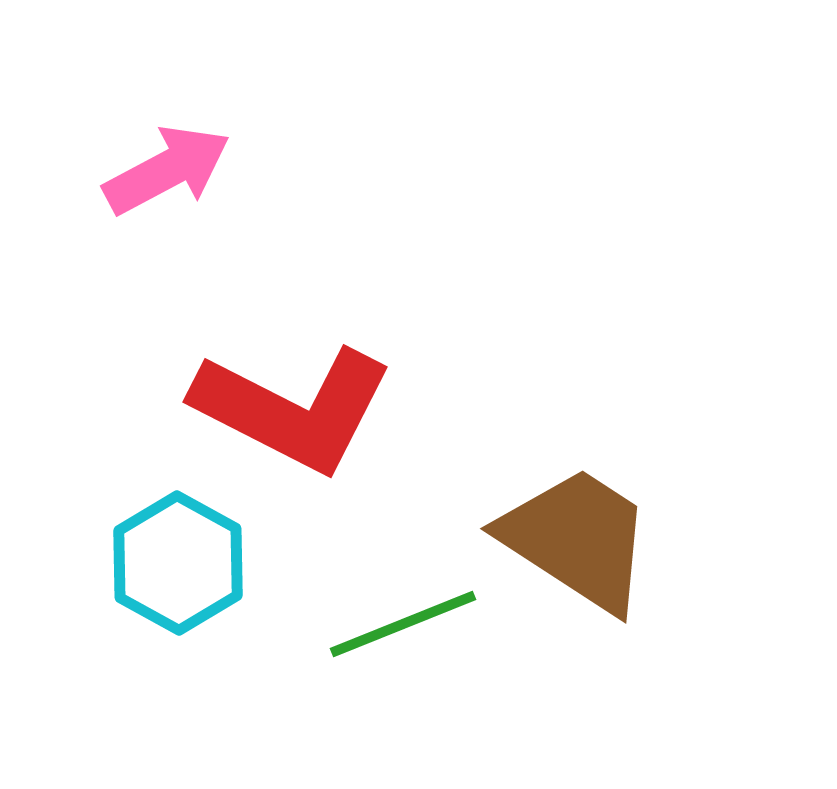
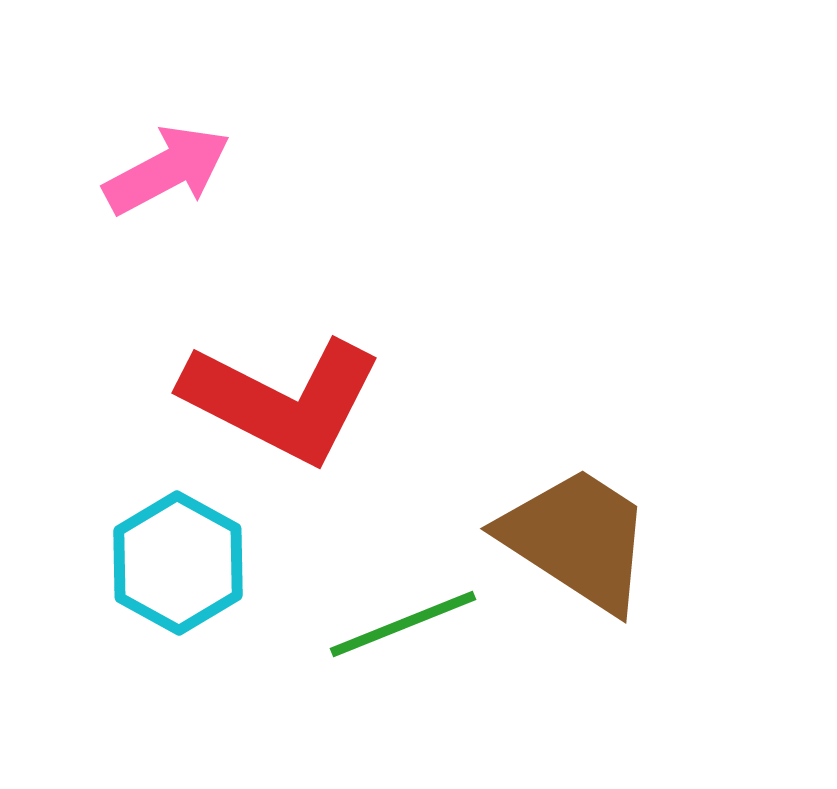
red L-shape: moved 11 px left, 9 px up
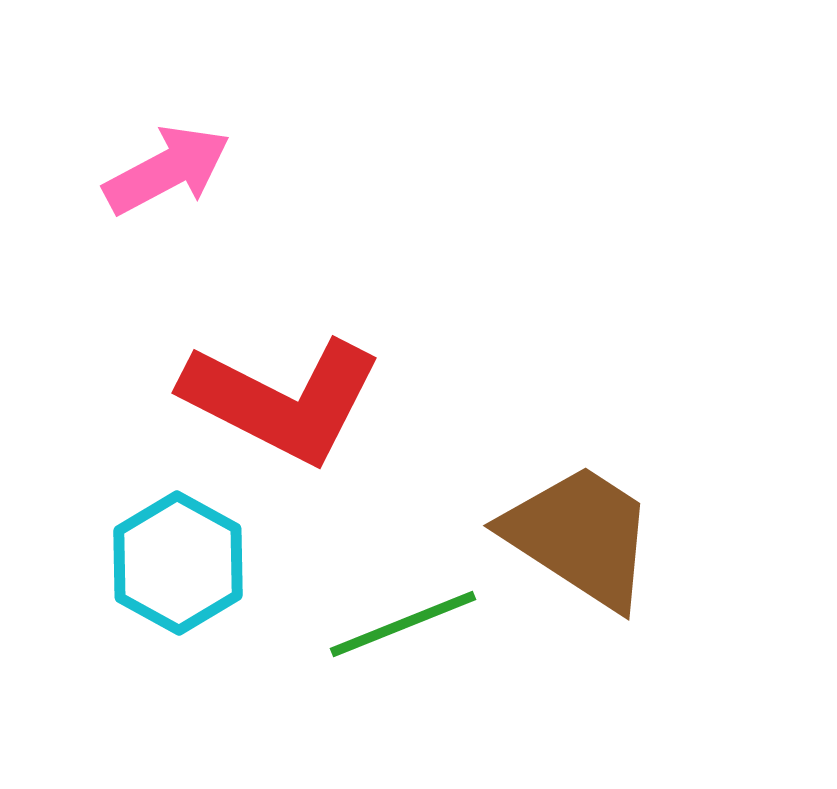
brown trapezoid: moved 3 px right, 3 px up
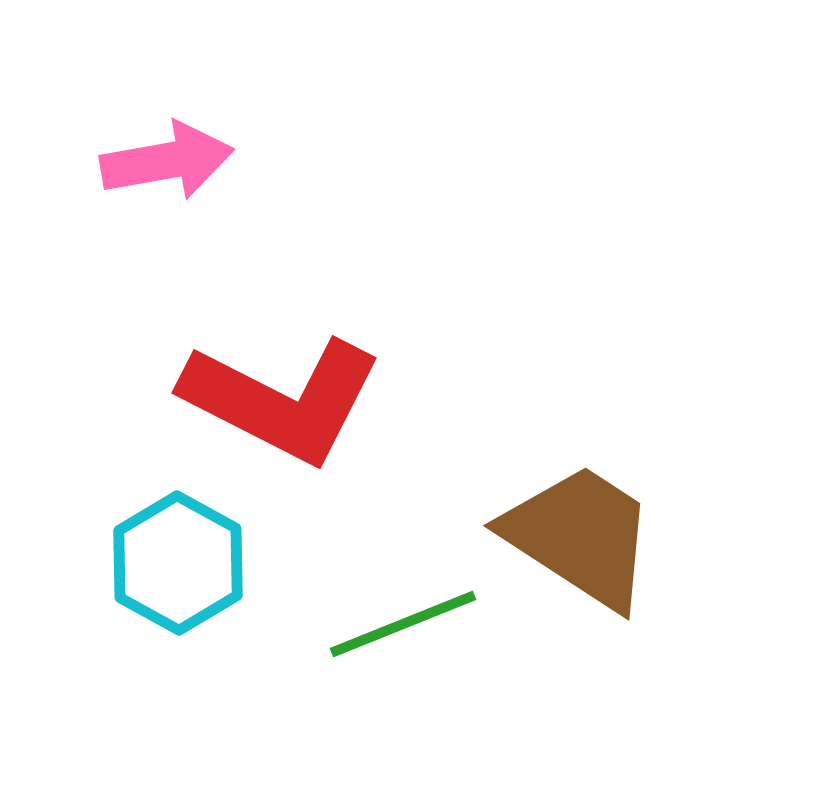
pink arrow: moved 9 px up; rotated 18 degrees clockwise
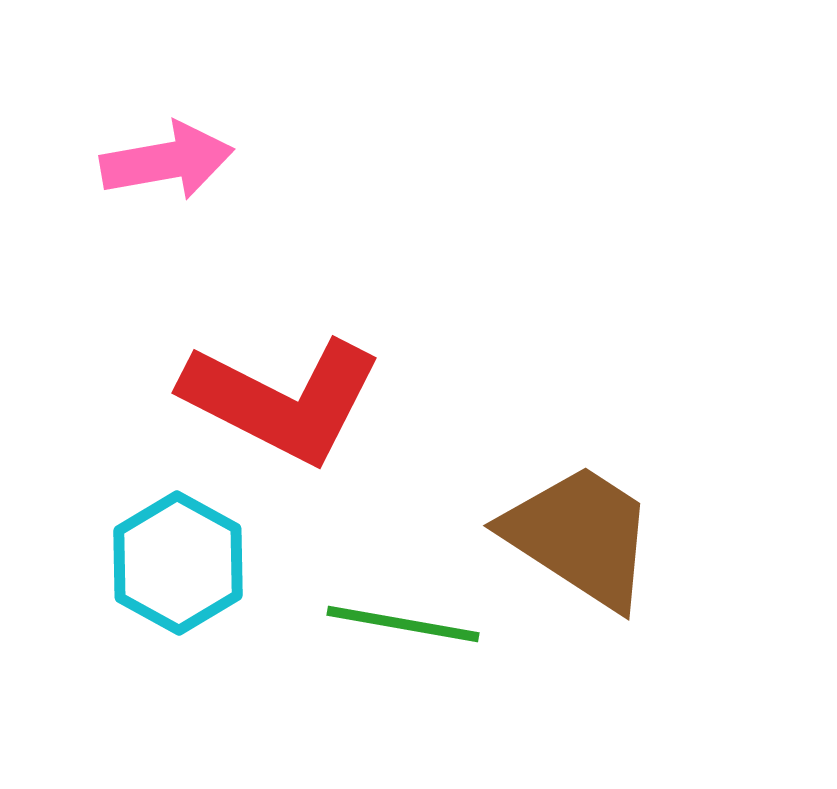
green line: rotated 32 degrees clockwise
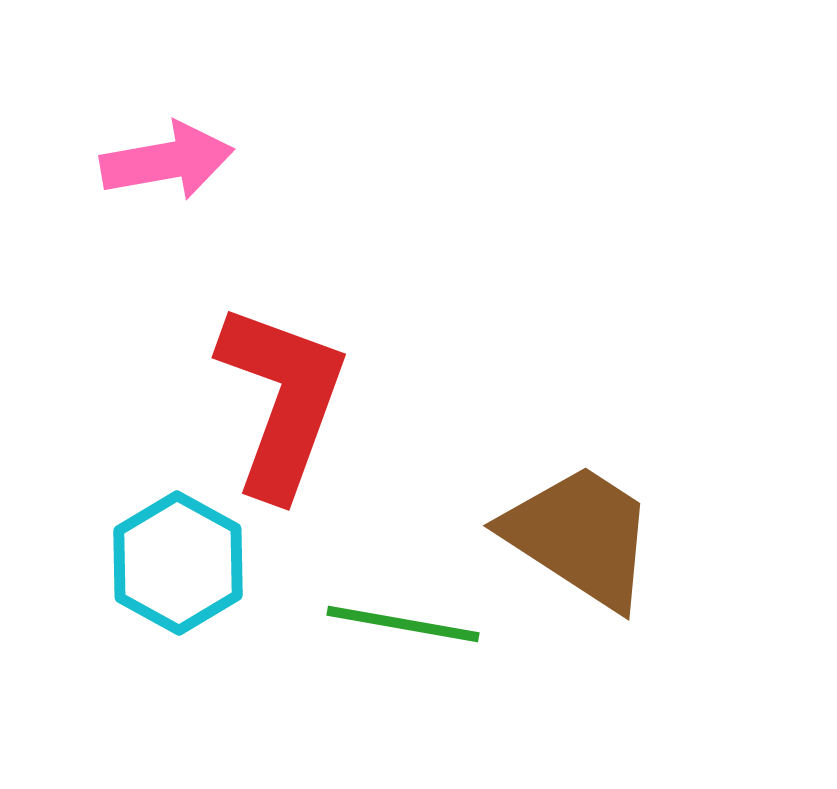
red L-shape: rotated 97 degrees counterclockwise
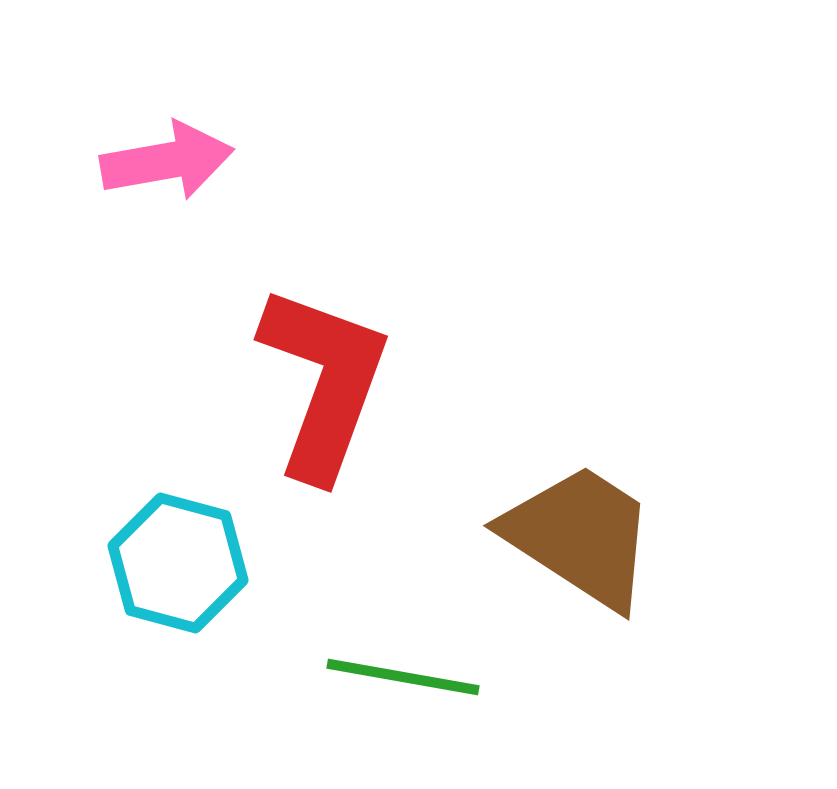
red L-shape: moved 42 px right, 18 px up
cyan hexagon: rotated 14 degrees counterclockwise
green line: moved 53 px down
